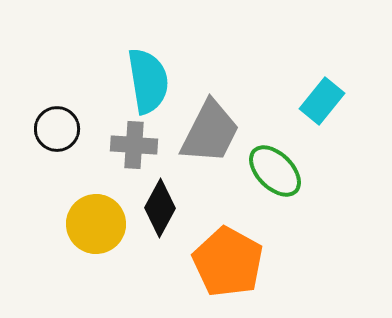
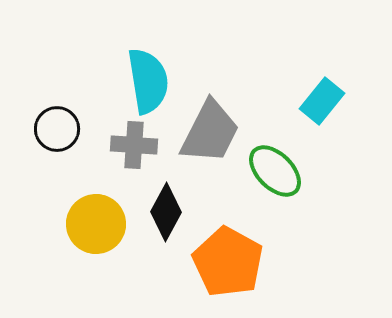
black diamond: moved 6 px right, 4 px down
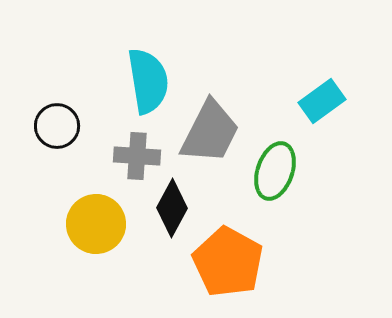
cyan rectangle: rotated 15 degrees clockwise
black circle: moved 3 px up
gray cross: moved 3 px right, 11 px down
green ellipse: rotated 64 degrees clockwise
black diamond: moved 6 px right, 4 px up
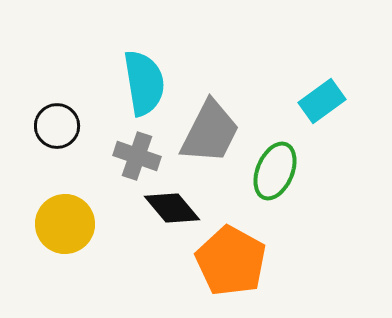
cyan semicircle: moved 4 px left, 2 px down
gray cross: rotated 15 degrees clockwise
green ellipse: rotated 4 degrees clockwise
black diamond: rotated 68 degrees counterclockwise
yellow circle: moved 31 px left
orange pentagon: moved 3 px right, 1 px up
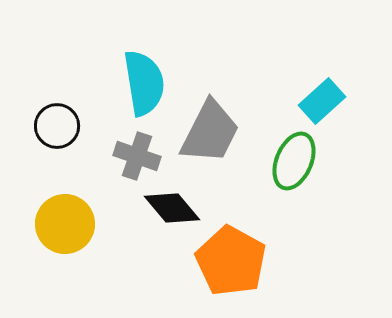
cyan rectangle: rotated 6 degrees counterclockwise
green ellipse: moved 19 px right, 10 px up
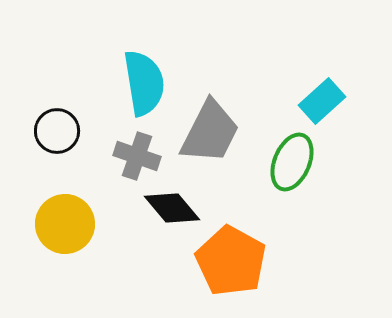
black circle: moved 5 px down
green ellipse: moved 2 px left, 1 px down
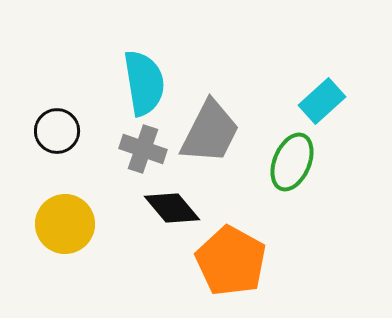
gray cross: moved 6 px right, 7 px up
